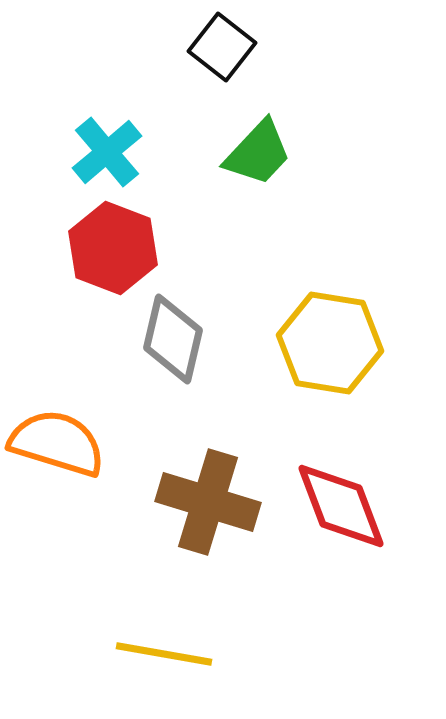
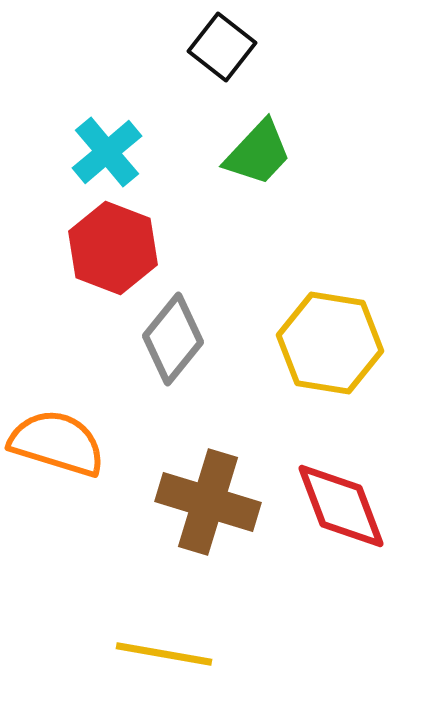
gray diamond: rotated 26 degrees clockwise
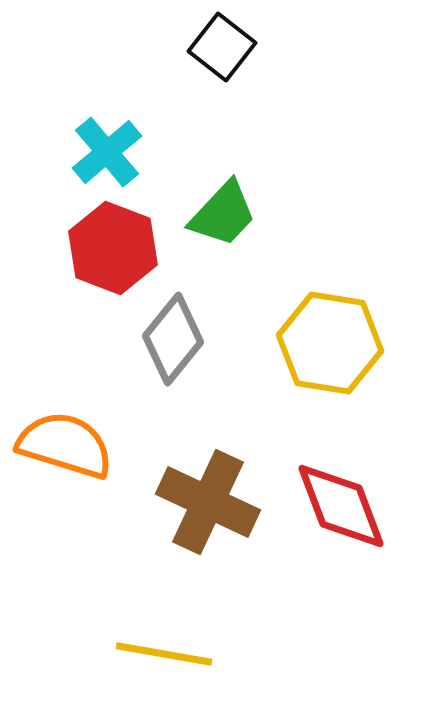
green trapezoid: moved 35 px left, 61 px down
orange semicircle: moved 8 px right, 2 px down
brown cross: rotated 8 degrees clockwise
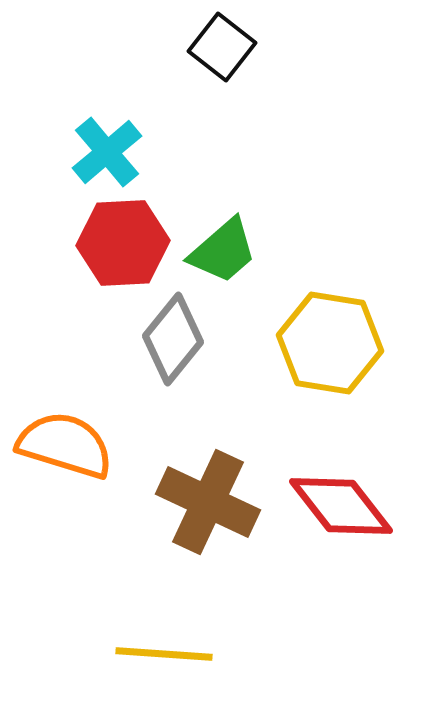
green trapezoid: moved 37 px down; rotated 6 degrees clockwise
red hexagon: moved 10 px right, 5 px up; rotated 24 degrees counterclockwise
red diamond: rotated 17 degrees counterclockwise
yellow line: rotated 6 degrees counterclockwise
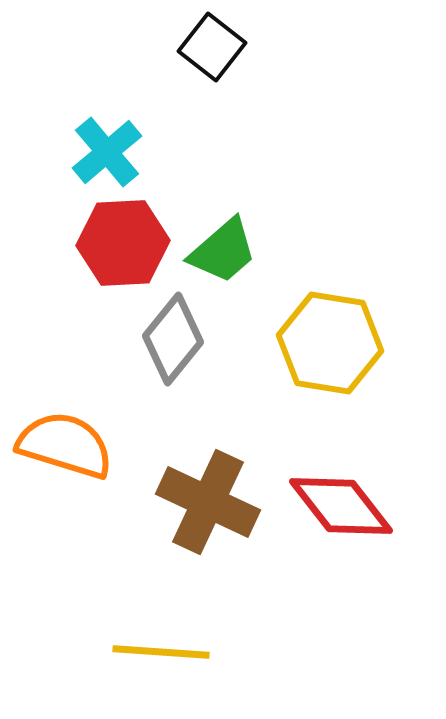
black square: moved 10 px left
yellow line: moved 3 px left, 2 px up
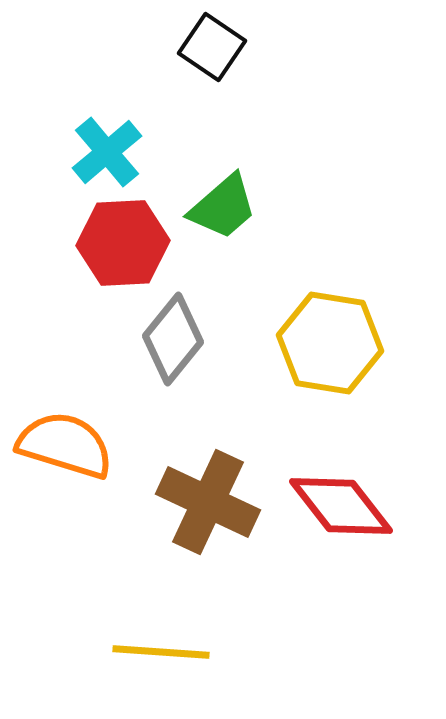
black square: rotated 4 degrees counterclockwise
green trapezoid: moved 44 px up
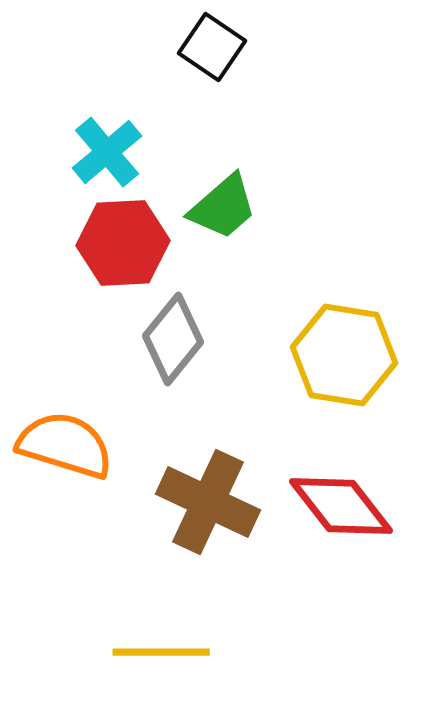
yellow hexagon: moved 14 px right, 12 px down
yellow line: rotated 4 degrees counterclockwise
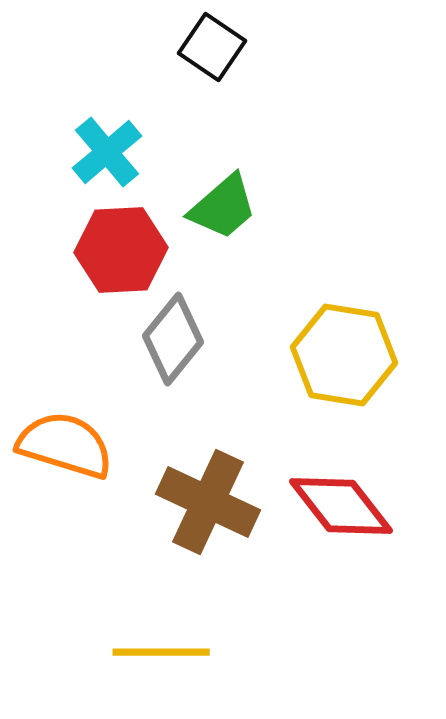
red hexagon: moved 2 px left, 7 px down
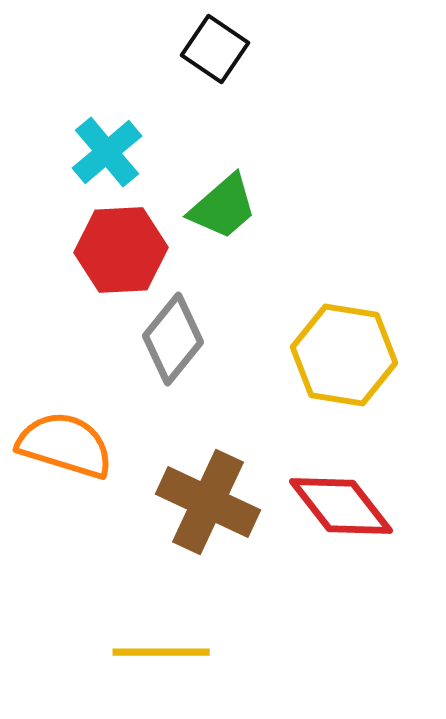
black square: moved 3 px right, 2 px down
